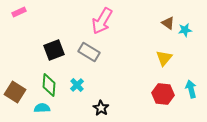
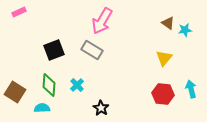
gray rectangle: moved 3 px right, 2 px up
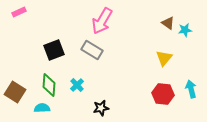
black star: rotated 28 degrees clockwise
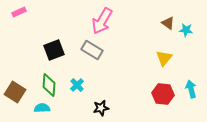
cyan star: moved 1 px right; rotated 16 degrees clockwise
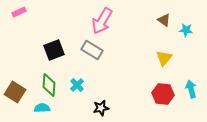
brown triangle: moved 4 px left, 3 px up
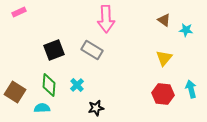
pink arrow: moved 4 px right, 2 px up; rotated 32 degrees counterclockwise
black star: moved 5 px left
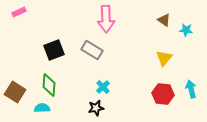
cyan cross: moved 26 px right, 2 px down
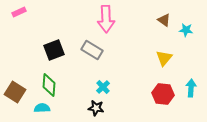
cyan arrow: moved 1 px up; rotated 18 degrees clockwise
black star: rotated 21 degrees clockwise
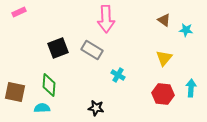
black square: moved 4 px right, 2 px up
cyan cross: moved 15 px right, 12 px up; rotated 16 degrees counterclockwise
brown square: rotated 20 degrees counterclockwise
